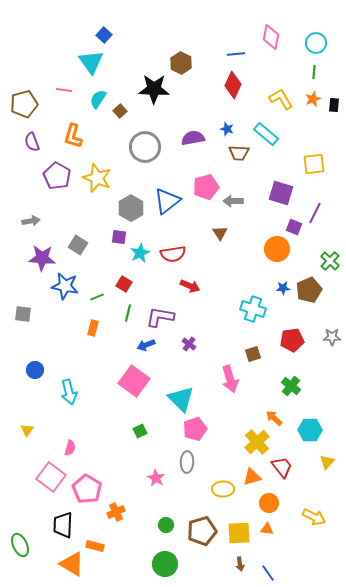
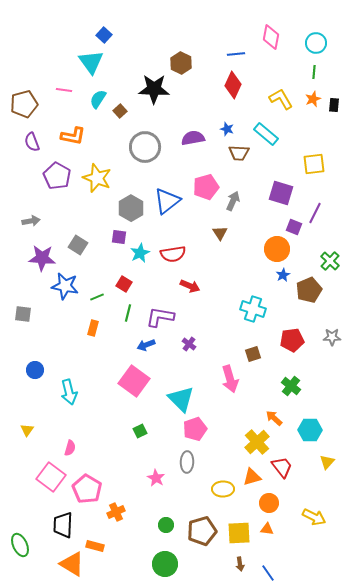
orange L-shape at (73, 136): rotated 95 degrees counterclockwise
gray arrow at (233, 201): rotated 114 degrees clockwise
blue star at (283, 288): moved 13 px up; rotated 24 degrees counterclockwise
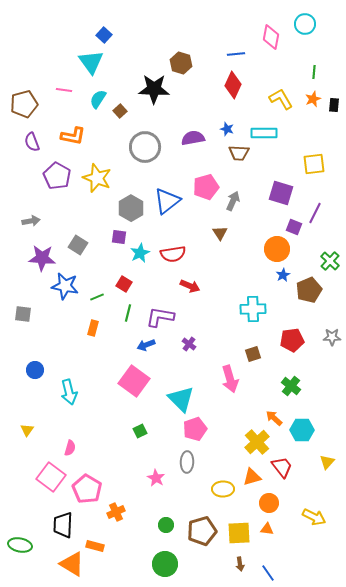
cyan circle at (316, 43): moved 11 px left, 19 px up
brown hexagon at (181, 63): rotated 10 degrees counterclockwise
cyan rectangle at (266, 134): moved 2 px left, 1 px up; rotated 40 degrees counterclockwise
cyan cross at (253, 309): rotated 20 degrees counterclockwise
cyan hexagon at (310, 430): moved 8 px left
green ellipse at (20, 545): rotated 55 degrees counterclockwise
